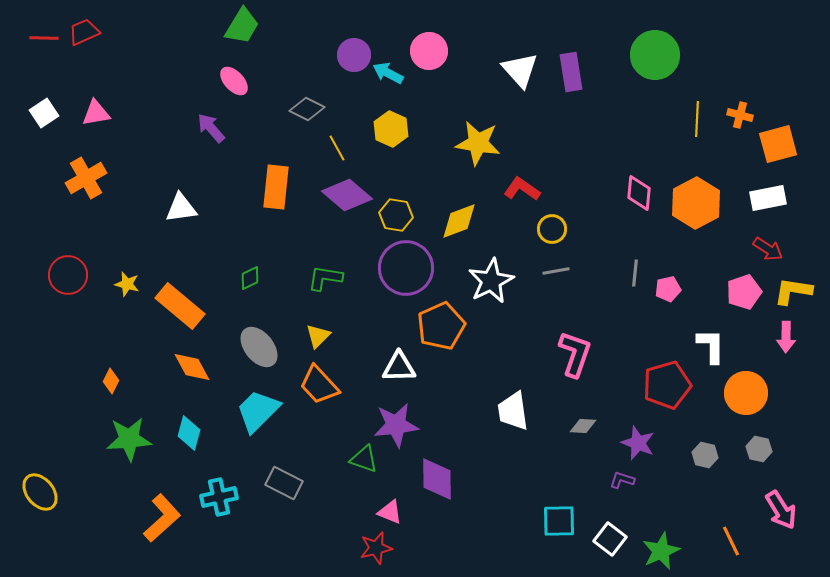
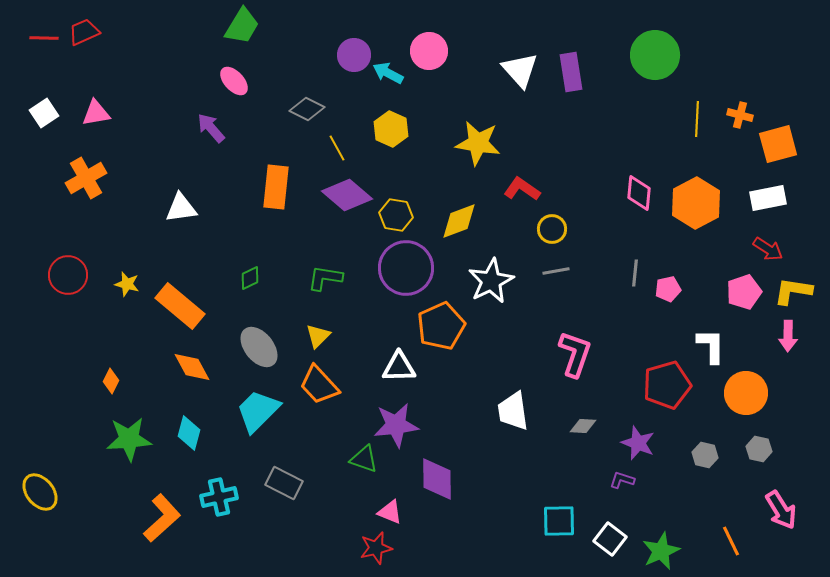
pink arrow at (786, 337): moved 2 px right, 1 px up
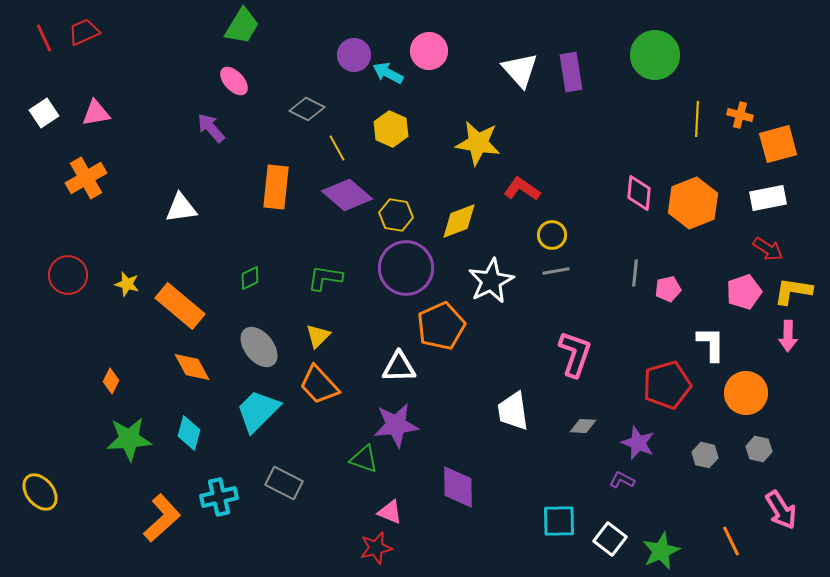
red line at (44, 38): rotated 64 degrees clockwise
orange hexagon at (696, 203): moved 3 px left; rotated 6 degrees clockwise
yellow circle at (552, 229): moved 6 px down
white L-shape at (711, 346): moved 2 px up
purple diamond at (437, 479): moved 21 px right, 8 px down
purple L-shape at (622, 480): rotated 10 degrees clockwise
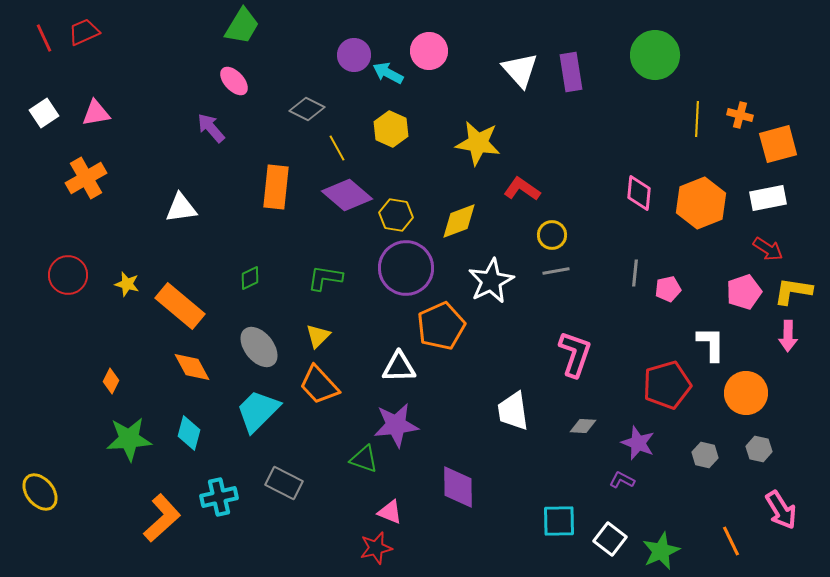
orange hexagon at (693, 203): moved 8 px right
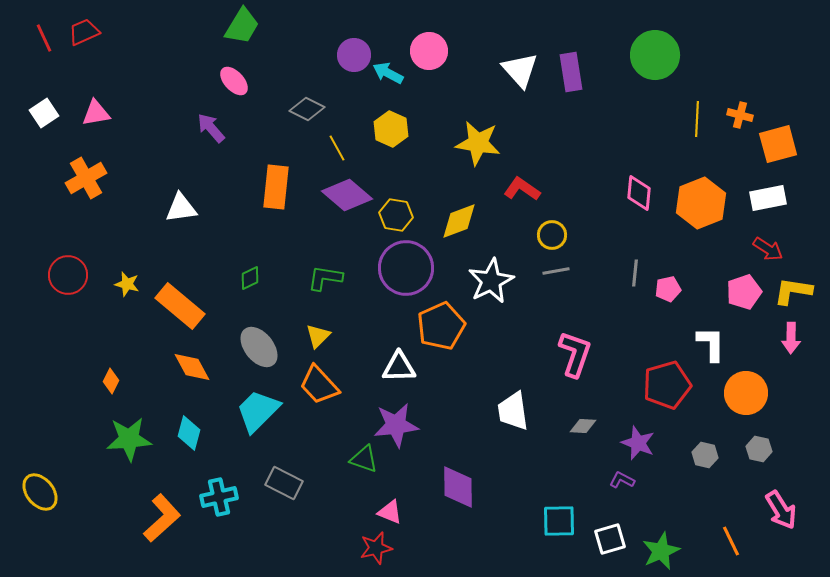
pink arrow at (788, 336): moved 3 px right, 2 px down
white square at (610, 539): rotated 36 degrees clockwise
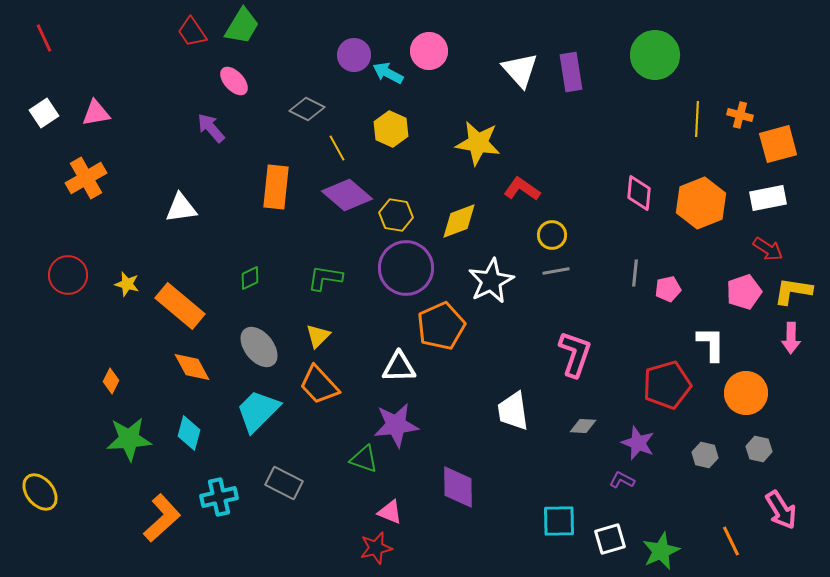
red trapezoid at (84, 32): moved 108 px right; rotated 100 degrees counterclockwise
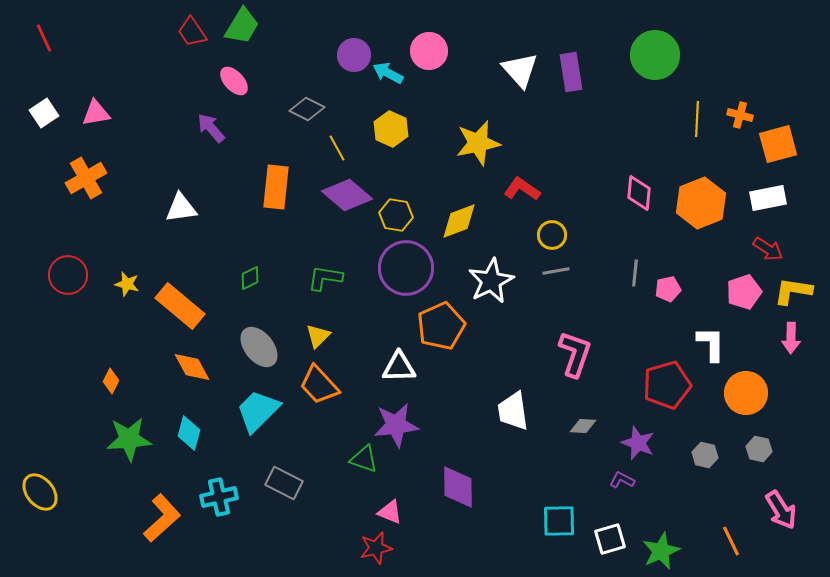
yellow star at (478, 143): rotated 21 degrees counterclockwise
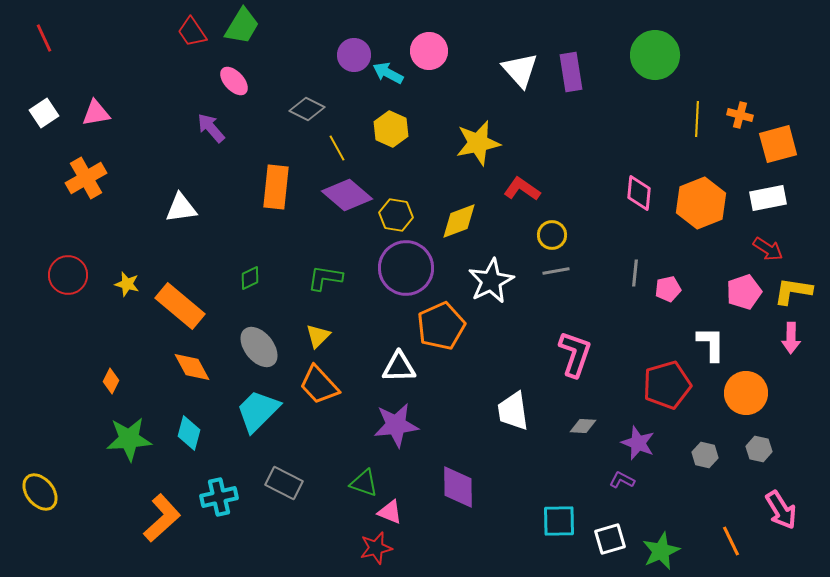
green triangle at (364, 459): moved 24 px down
